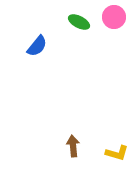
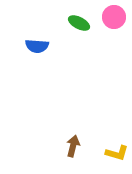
green ellipse: moved 1 px down
blue semicircle: rotated 55 degrees clockwise
brown arrow: rotated 20 degrees clockwise
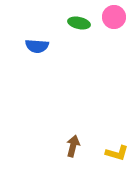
green ellipse: rotated 15 degrees counterclockwise
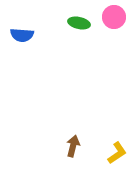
blue semicircle: moved 15 px left, 11 px up
yellow L-shape: rotated 50 degrees counterclockwise
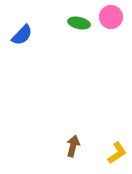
pink circle: moved 3 px left
blue semicircle: rotated 50 degrees counterclockwise
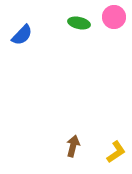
pink circle: moved 3 px right
yellow L-shape: moved 1 px left, 1 px up
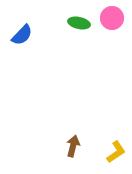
pink circle: moved 2 px left, 1 px down
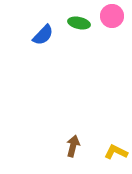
pink circle: moved 2 px up
blue semicircle: moved 21 px right
yellow L-shape: rotated 120 degrees counterclockwise
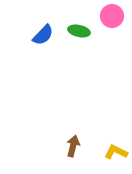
green ellipse: moved 8 px down
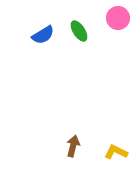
pink circle: moved 6 px right, 2 px down
green ellipse: rotated 45 degrees clockwise
blue semicircle: rotated 15 degrees clockwise
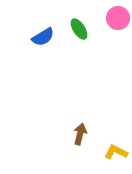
green ellipse: moved 2 px up
blue semicircle: moved 2 px down
brown arrow: moved 7 px right, 12 px up
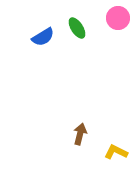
green ellipse: moved 2 px left, 1 px up
